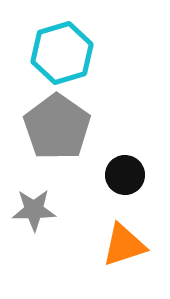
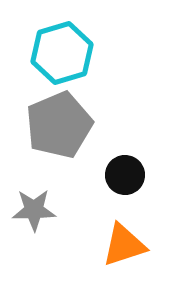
gray pentagon: moved 2 px right, 2 px up; rotated 14 degrees clockwise
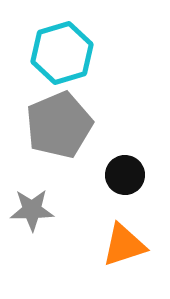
gray star: moved 2 px left
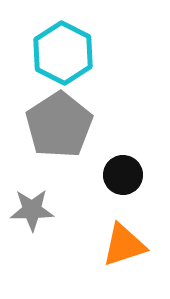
cyan hexagon: moved 1 px right; rotated 16 degrees counterclockwise
gray pentagon: rotated 10 degrees counterclockwise
black circle: moved 2 px left
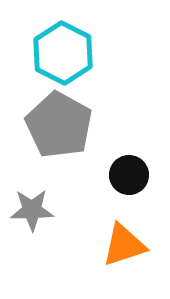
gray pentagon: rotated 10 degrees counterclockwise
black circle: moved 6 px right
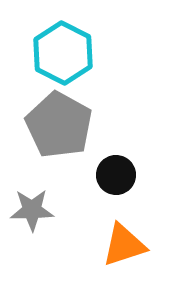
black circle: moved 13 px left
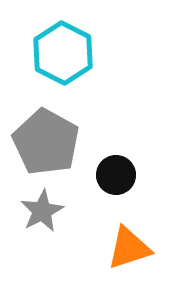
gray pentagon: moved 13 px left, 17 px down
gray star: moved 10 px right, 1 px down; rotated 27 degrees counterclockwise
orange triangle: moved 5 px right, 3 px down
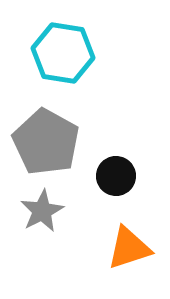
cyan hexagon: rotated 18 degrees counterclockwise
black circle: moved 1 px down
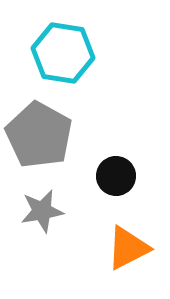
gray pentagon: moved 7 px left, 7 px up
gray star: rotated 18 degrees clockwise
orange triangle: moved 1 px left; rotated 9 degrees counterclockwise
